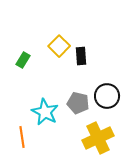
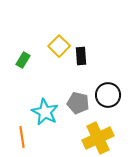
black circle: moved 1 px right, 1 px up
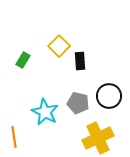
black rectangle: moved 1 px left, 5 px down
black circle: moved 1 px right, 1 px down
orange line: moved 8 px left
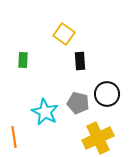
yellow square: moved 5 px right, 12 px up; rotated 10 degrees counterclockwise
green rectangle: rotated 28 degrees counterclockwise
black circle: moved 2 px left, 2 px up
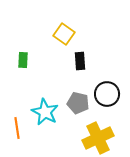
orange line: moved 3 px right, 9 px up
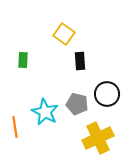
gray pentagon: moved 1 px left, 1 px down
orange line: moved 2 px left, 1 px up
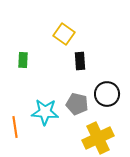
cyan star: rotated 24 degrees counterclockwise
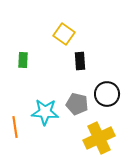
yellow cross: moved 1 px right
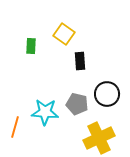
green rectangle: moved 8 px right, 14 px up
orange line: rotated 25 degrees clockwise
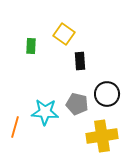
yellow cross: moved 3 px right, 2 px up; rotated 16 degrees clockwise
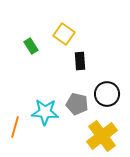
green rectangle: rotated 35 degrees counterclockwise
yellow cross: rotated 28 degrees counterclockwise
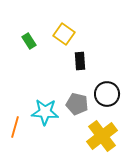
green rectangle: moved 2 px left, 5 px up
